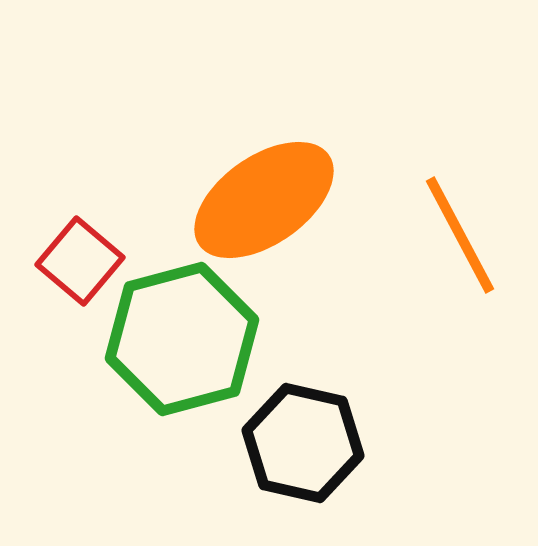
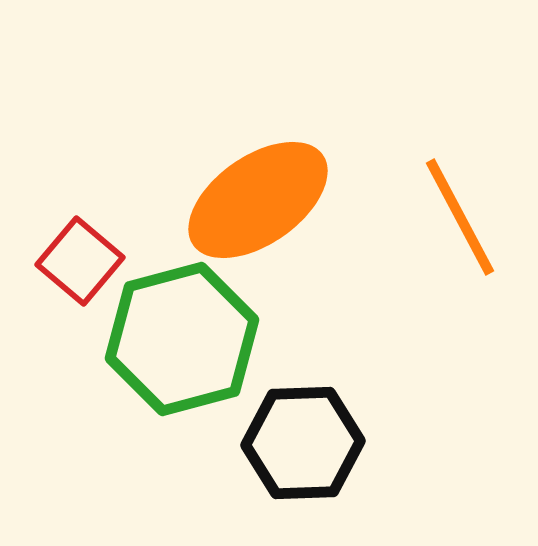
orange ellipse: moved 6 px left
orange line: moved 18 px up
black hexagon: rotated 15 degrees counterclockwise
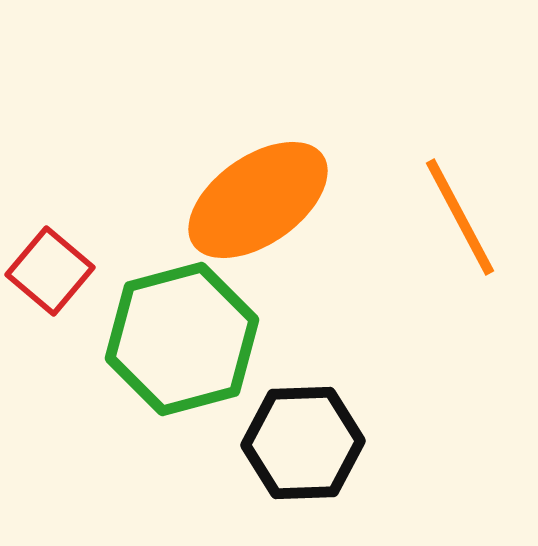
red square: moved 30 px left, 10 px down
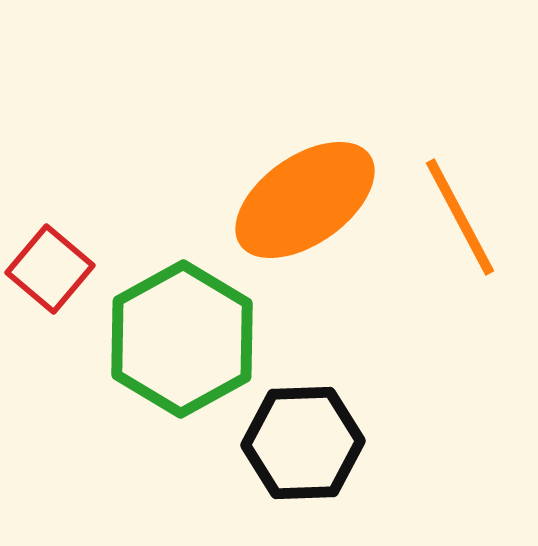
orange ellipse: moved 47 px right
red square: moved 2 px up
green hexagon: rotated 14 degrees counterclockwise
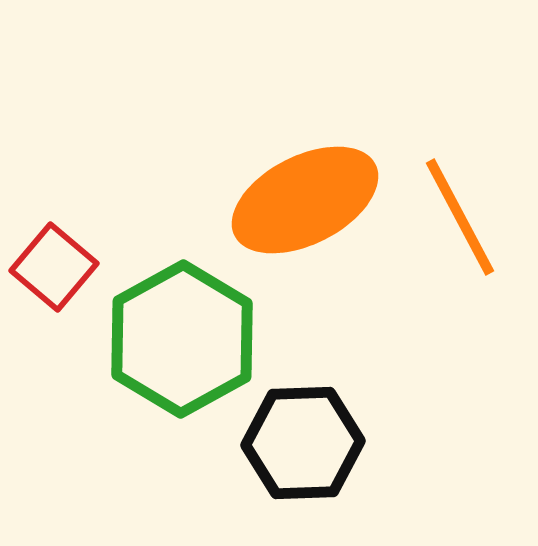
orange ellipse: rotated 8 degrees clockwise
red square: moved 4 px right, 2 px up
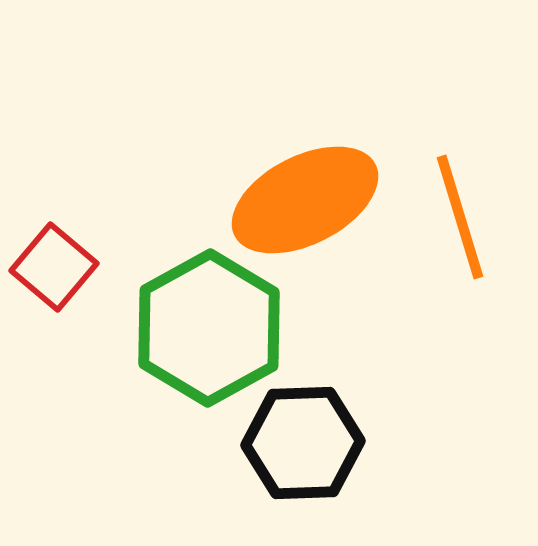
orange line: rotated 11 degrees clockwise
green hexagon: moved 27 px right, 11 px up
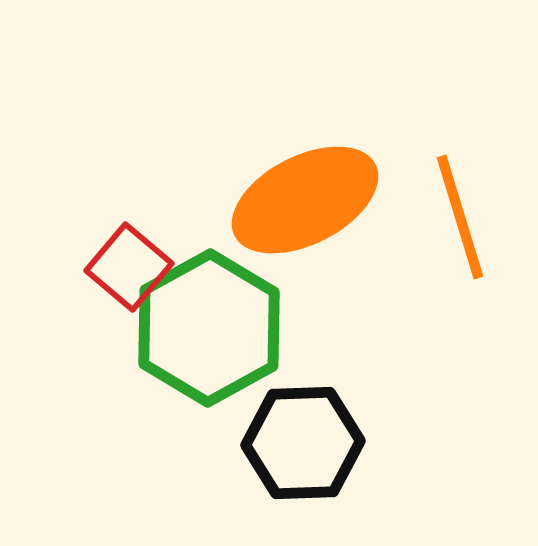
red square: moved 75 px right
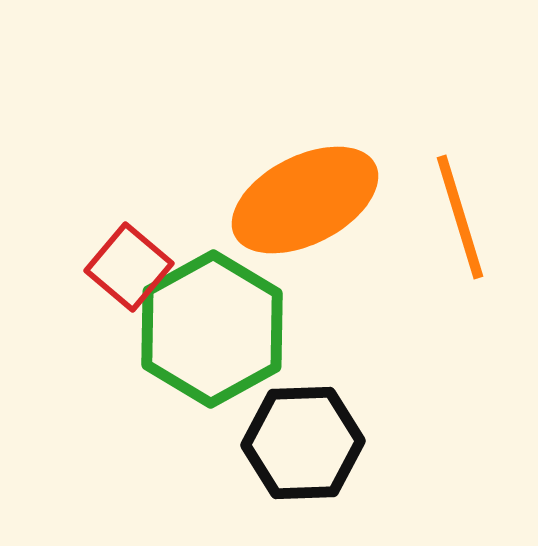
green hexagon: moved 3 px right, 1 px down
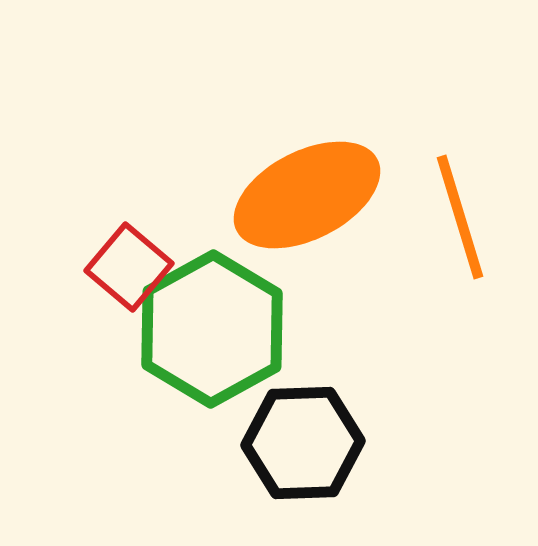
orange ellipse: moved 2 px right, 5 px up
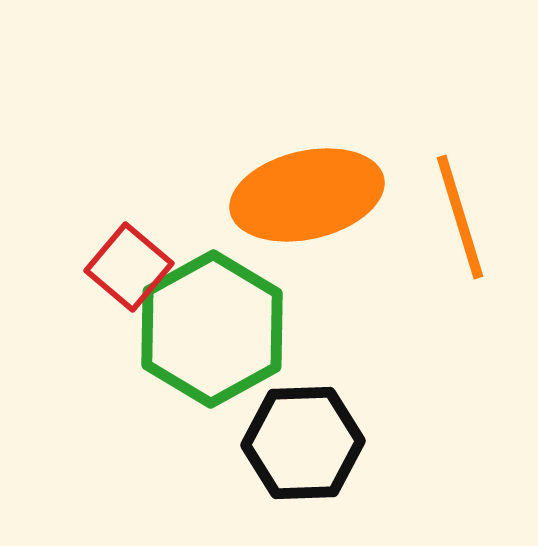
orange ellipse: rotated 14 degrees clockwise
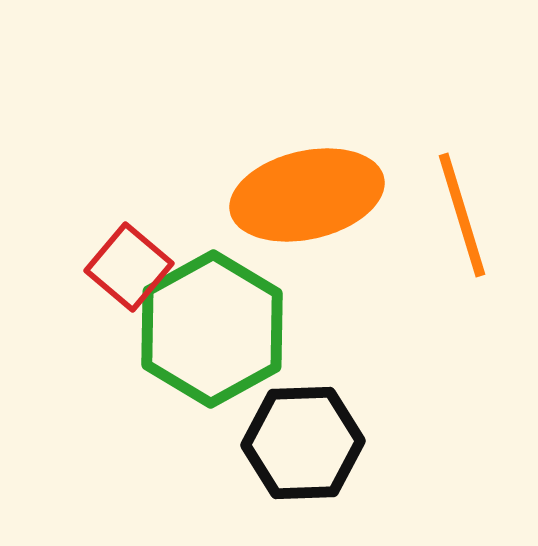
orange line: moved 2 px right, 2 px up
